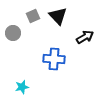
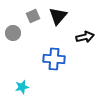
black triangle: rotated 24 degrees clockwise
black arrow: rotated 18 degrees clockwise
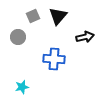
gray circle: moved 5 px right, 4 px down
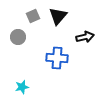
blue cross: moved 3 px right, 1 px up
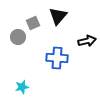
gray square: moved 7 px down
black arrow: moved 2 px right, 4 px down
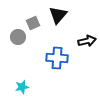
black triangle: moved 1 px up
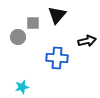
black triangle: moved 1 px left
gray square: rotated 24 degrees clockwise
